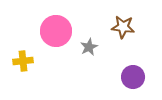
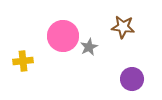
pink circle: moved 7 px right, 5 px down
purple circle: moved 1 px left, 2 px down
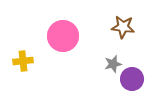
gray star: moved 24 px right, 17 px down; rotated 12 degrees clockwise
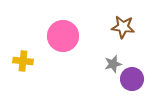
yellow cross: rotated 12 degrees clockwise
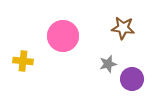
brown star: moved 1 px down
gray star: moved 5 px left
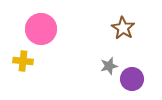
brown star: rotated 25 degrees clockwise
pink circle: moved 22 px left, 7 px up
gray star: moved 1 px right, 2 px down
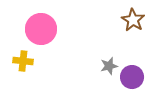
brown star: moved 10 px right, 8 px up
purple circle: moved 2 px up
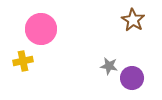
yellow cross: rotated 18 degrees counterclockwise
gray star: rotated 24 degrees clockwise
purple circle: moved 1 px down
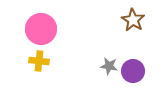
yellow cross: moved 16 px right; rotated 18 degrees clockwise
purple circle: moved 1 px right, 7 px up
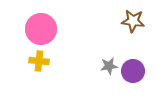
brown star: moved 1 px down; rotated 25 degrees counterclockwise
gray star: rotated 18 degrees counterclockwise
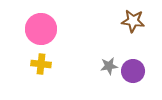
yellow cross: moved 2 px right, 3 px down
